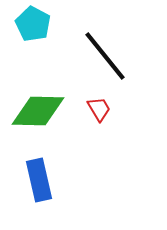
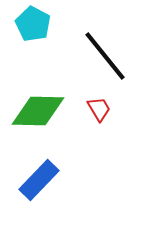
blue rectangle: rotated 57 degrees clockwise
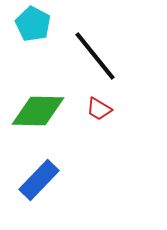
black line: moved 10 px left
red trapezoid: rotated 152 degrees clockwise
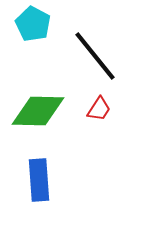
red trapezoid: rotated 88 degrees counterclockwise
blue rectangle: rotated 48 degrees counterclockwise
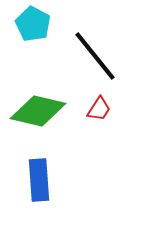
green diamond: rotated 12 degrees clockwise
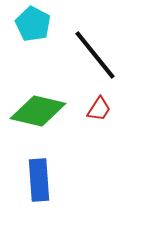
black line: moved 1 px up
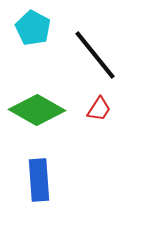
cyan pentagon: moved 4 px down
green diamond: moved 1 px left, 1 px up; rotated 16 degrees clockwise
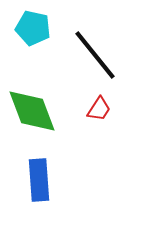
cyan pentagon: rotated 16 degrees counterclockwise
green diamond: moved 5 px left, 1 px down; rotated 40 degrees clockwise
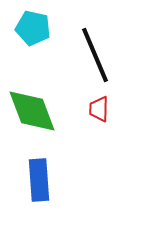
black line: rotated 16 degrees clockwise
red trapezoid: rotated 148 degrees clockwise
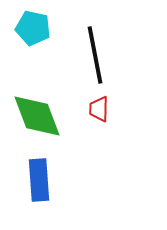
black line: rotated 12 degrees clockwise
green diamond: moved 5 px right, 5 px down
